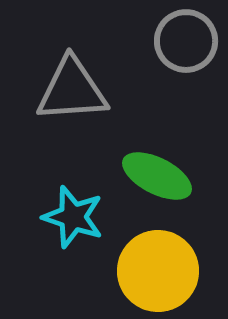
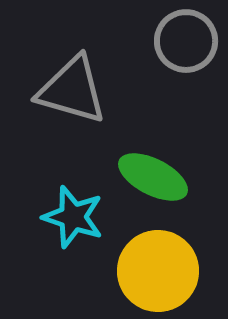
gray triangle: rotated 20 degrees clockwise
green ellipse: moved 4 px left, 1 px down
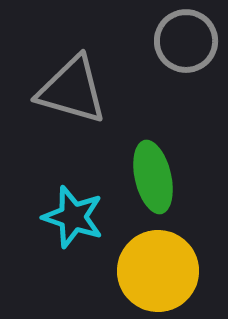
green ellipse: rotated 50 degrees clockwise
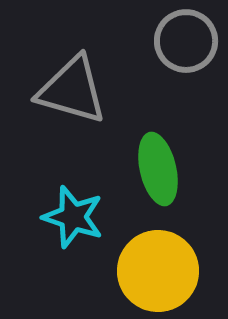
green ellipse: moved 5 px right, 8 px up
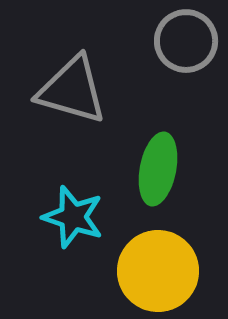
green ellipse: rotated 24 degrees clockwise
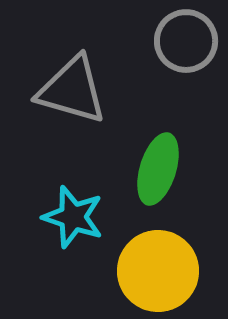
green ellipse: rotated 6 degrees clockwise
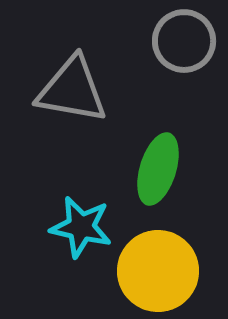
gray circle: moved 2 px left
gray triangle: rotated 6 degrees counterclockwise
cyan star: moved 8 px right, 10 px down; rotated 6 degrees counterclockwise
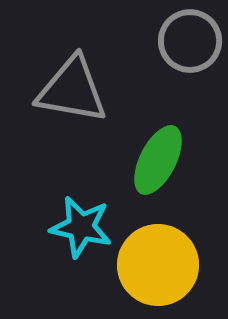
gray circle: moved 6 px right
green ellipse: moved 9 px up; rotated 10 degrees clockwise
yellow circle: moved 6 px up
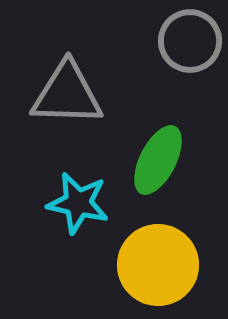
gray triangle: moved 5 px left, 4 px down; rotated 8 degrees counterclockwise
cyan star: moved 3 px left, 24 px up
